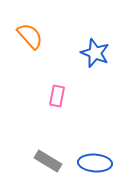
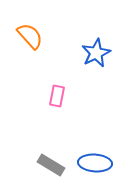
blue star: moved 1 px right; rotated 24 degrees clockwise
gray rectangle: moved 3 px right, 4 px down
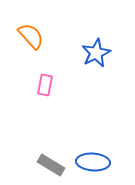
orange semicircle: moved 1 px right
pink rectangle: moved 12 px left, 11 px up
blue ellipse: moved 2 px left, 1 px up
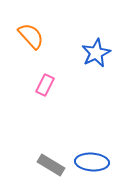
pink rectangle: rotated 15 degrees clockwise
blue ellipse: moved 1 px left
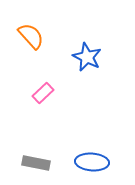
blue star: moved 9 px left, 4 px down; rotated 20 degrees counterclockwise
pink rectangle: moved 2 px left, 8 px down; rotated 20 degrees clockwise
gray rectangle: moved 15 px left, 2 px up; rotated 20 degrees counterclockwise
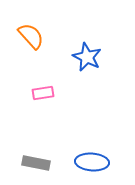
pink rectangle: rotated 35 degrees clockwise
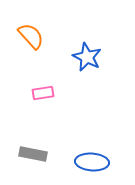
gray rectangle: moved 3 px left, 9 px up
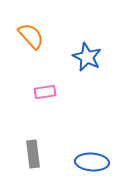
pink rectangle: moved 2 px right, 1 px up
gray rectangle: rotated 72 degrees clockwise
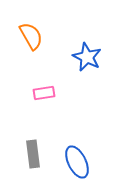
orange semicircle: rotated 12 degrees clockwise
pink rectangle: moved 1 px left, 1 px down
blue ellipse: moved 15 px left; rotated 60 degrees clockwise
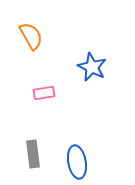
blue star: moved 5 px right, 10 px down
blue ellipse: rotated 16 degrees clockwise
